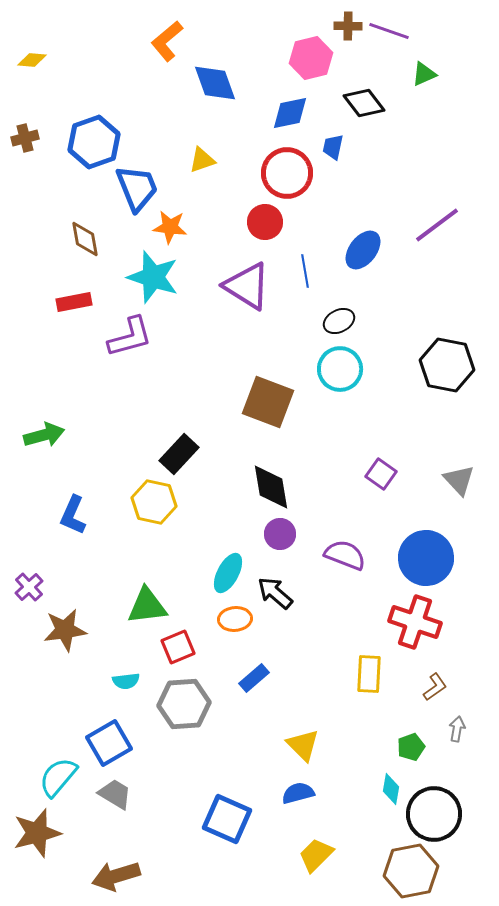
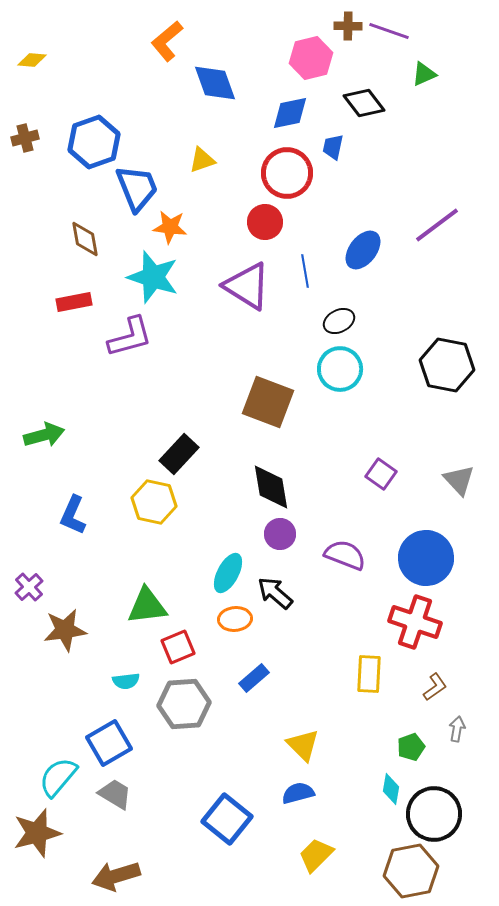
blue square at (227, 819): rotated 15 degrees clockwise
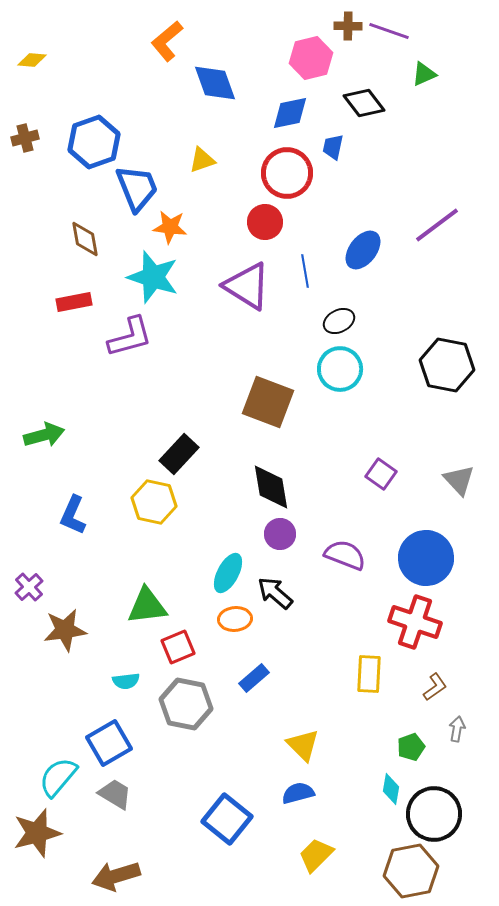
gray hexagon at (184, 704): moved 2 px right; rotated 15 degrees clockwise
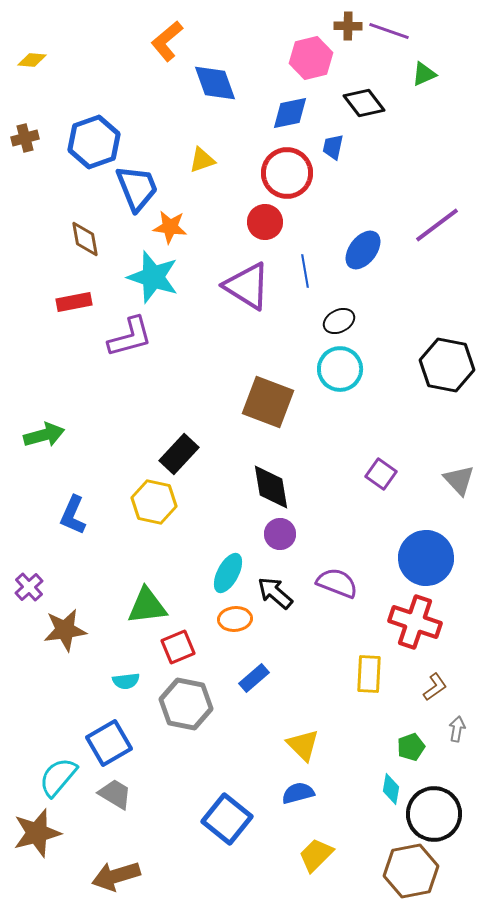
purple semicircle at (345, 555): moved 8 px left, 28 px down
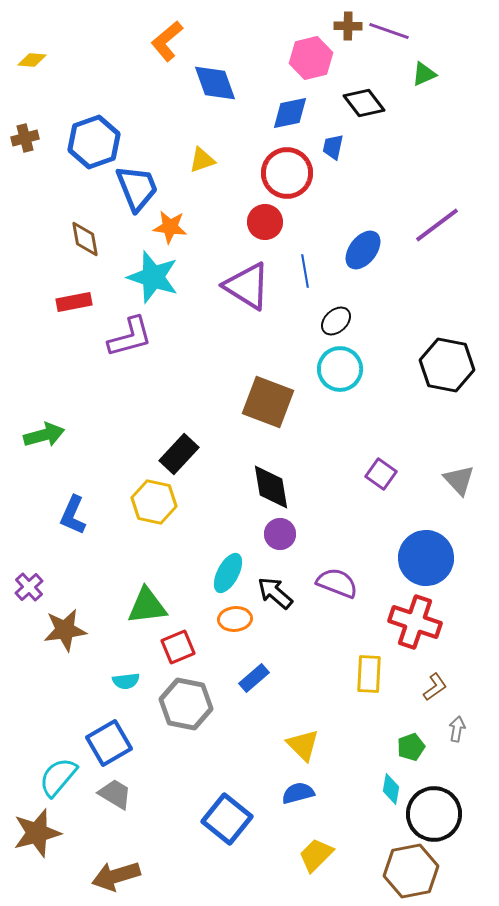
black ellipse at (339, 321): moved 3 px left; rotated 16 degrees counterclockwise
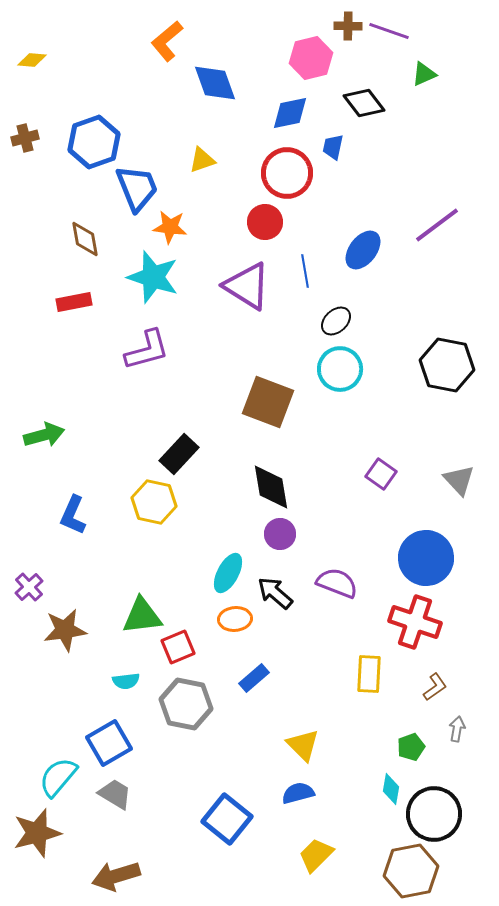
purple L-shape at (130, 337): moved 17 px right, 13 px down
green triangle at (147, 606): moved 5 px left, 10 px down
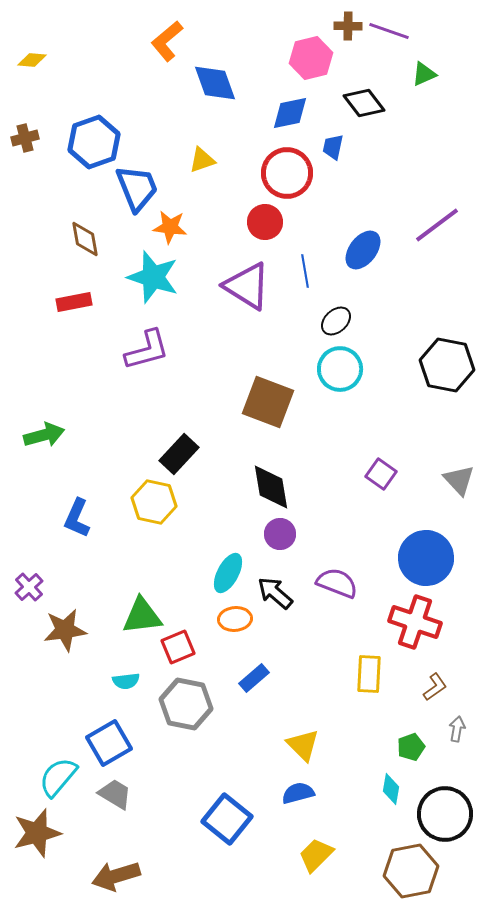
blue L-shape at (73, 515): moved 4 px right, 3 px down
black circle at (434, 814): moved 11 px right
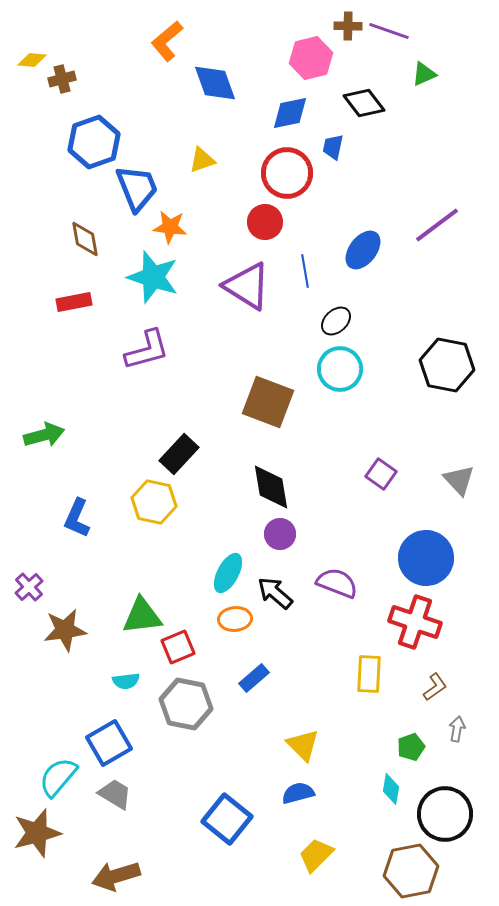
brown cross at (25, 138): moved 37 px right, 59 px up
